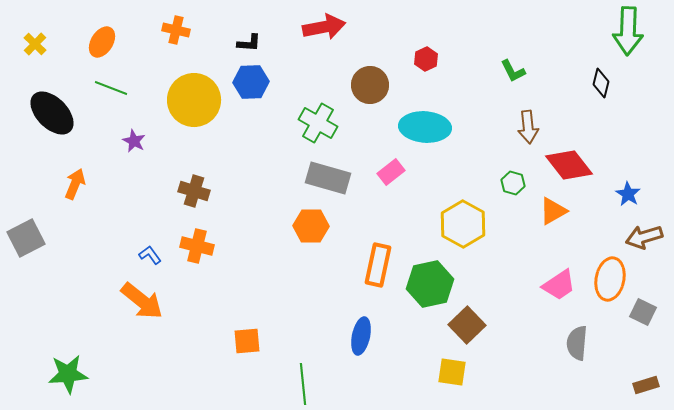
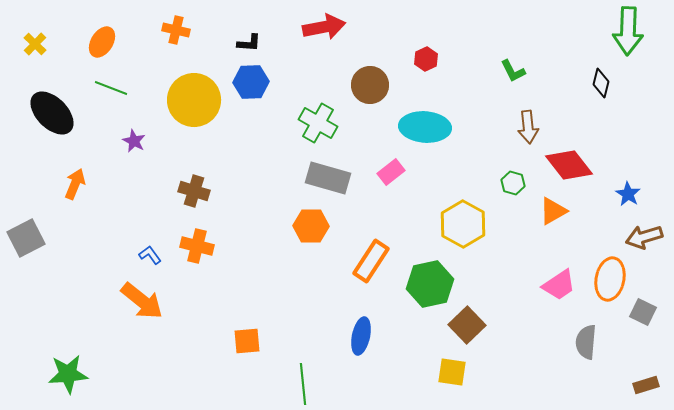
orange rectangle at (378, 265): moved 7 px left, 4 px up; rotated 21 degrees clockwise
gray semicircle at (577, 343): moved 9 px right, 1 px up
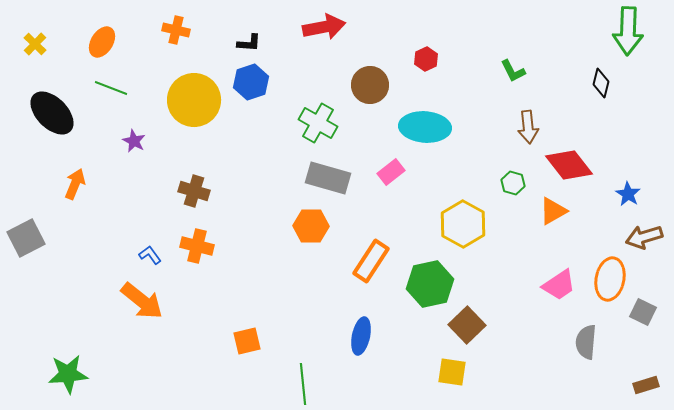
blue hexagon at (251, 82): rotated 16 degrees counterclockwise
orange square at (247, 341): rotated 8 degrees counterclockwise
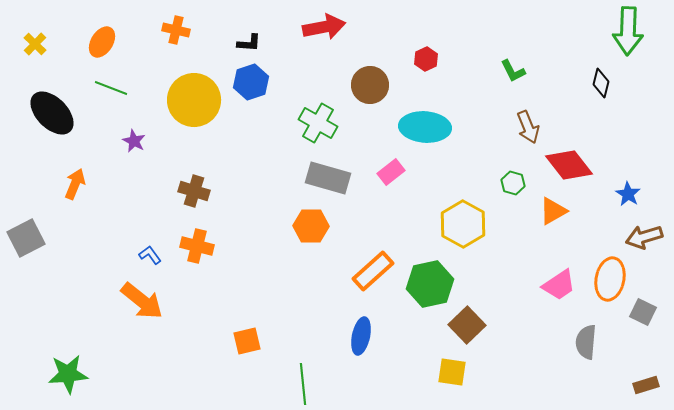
brown arrow at (528, 127): rotated 16 degrees counterclockwise
orange rectangle at (371, 261): moved 2 px right, 10 px down; rotated 15 degrees clockwise
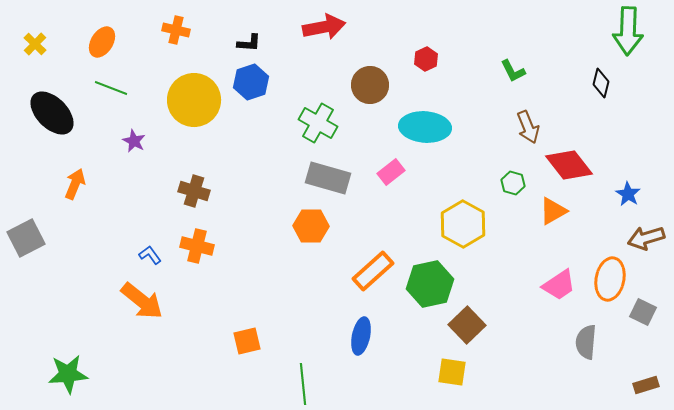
brown arrow at (644, 237): moved 2 px right, 1 px down
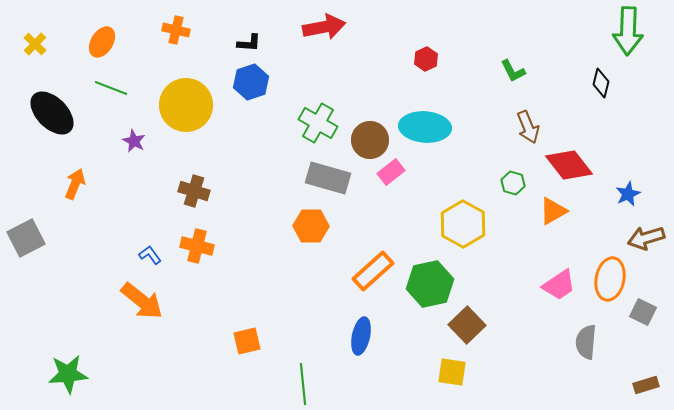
brown circle at (370, 85): moved 55 px down
yellow circle at (194, 100): moved 8 px left, 5 px down
blue star at (628, 194): rotated 15 degrees clockwise
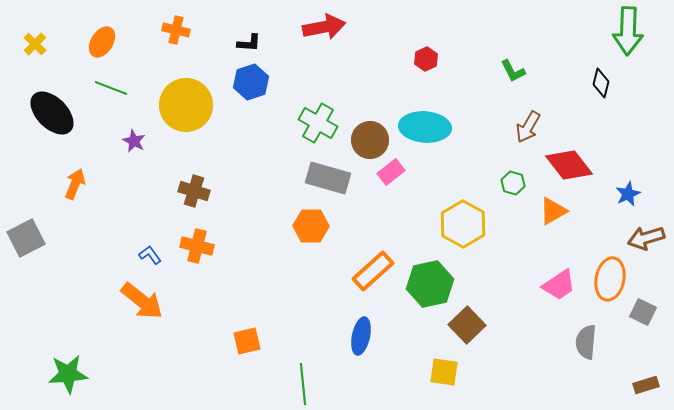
brown arrow at (528, 127): rotated 52 degrees clockwise
yellow square at (452, 372): moved 8 px left
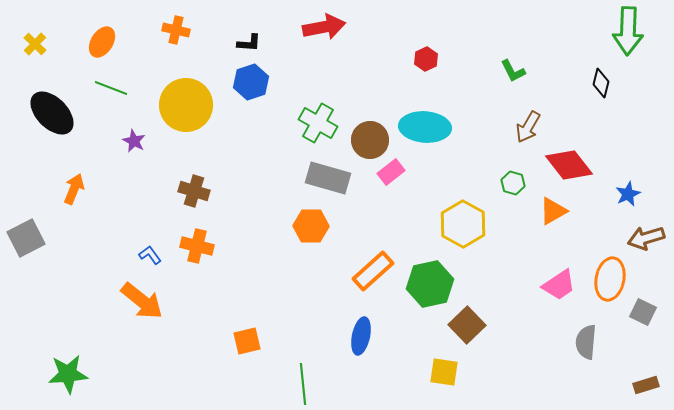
orange arrow at (75, 184): moved 1 px left, 5 px down
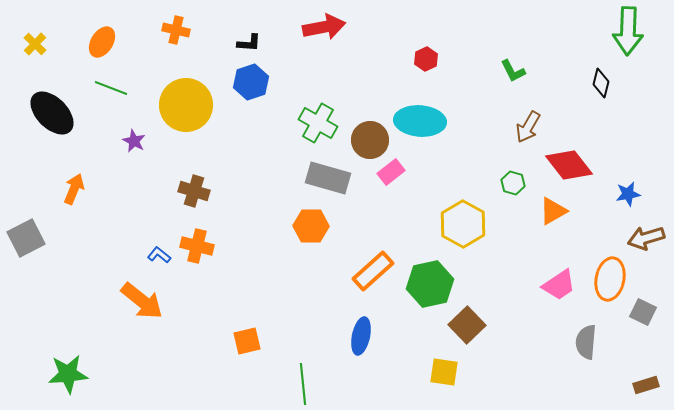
cyan ellipse at (425, 127): moved 5 px left, 6 px up
blue star at (628, 194): rotated 15 degrees clockwise
blue L-shape at (150, 255): moved 9 px right; rotated 15 degrees counterclockwise
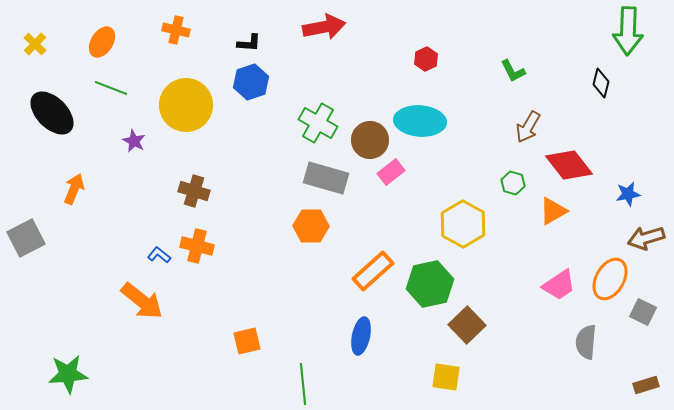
gray rectangle at (328, 178): moved 2 px left
orange ellipse at (610, 279): rotated 18 degrees clockwise
yellow square at (444, 372): moved 2 px right, 5 px down
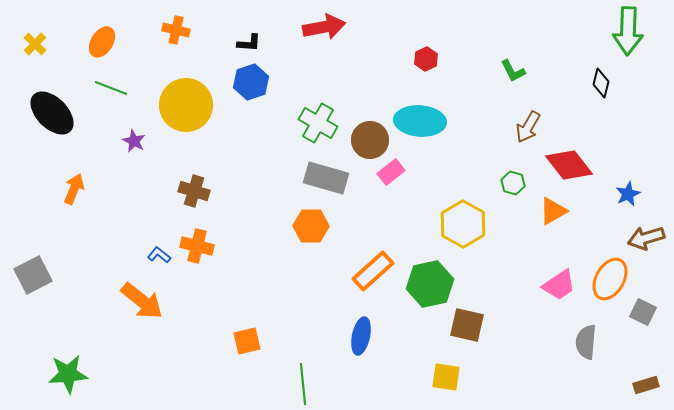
blue star at (628, 194): rotated 15 degrees counterclockwise
gray square at (26, 238): moved 7 px right, 37 px down
brown square at (467, 325): rotated 33 degrees counterclockwise
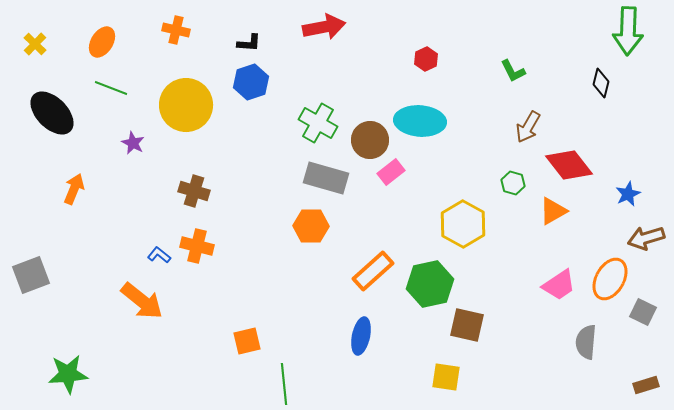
purple star at (134, 141): moved 1 px left, 2 px down
gray square at (33, 275): moved 2 px left; rotated 6 degrees clockwise
green line at (303, 384): moved 19 px left
